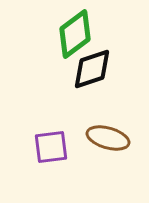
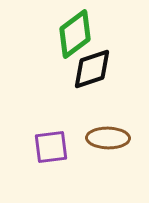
brown ellipse: rotated 15 degrees counterclockwise
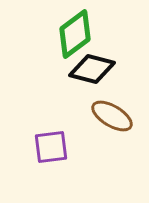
black diamond: rotated 33 degrees clockwise
brown ellipse: moved 4 px right, 22 px up; rotated 30 degrees clockwise
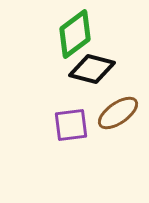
brown ellipse: moved 6 px right, 3 px up; rotated 66 degrees counterclockwise
purple square: moved 20 px right, 22 px up
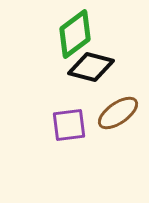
black diamond: moved 1 px left, 2 px up
purple square: moved 2 px left
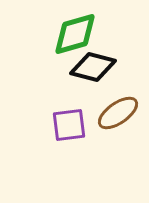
green diamond: rotated 21 degrees clockwise
black diamond: moved 2 px right
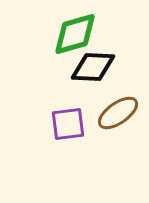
black diamond: rotated 12 degrees counterclockwise
purple square: moved 1 px left, 1 px up
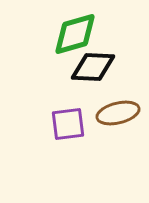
brown ellipse: rotated 21 degrees clockwise
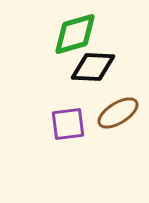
brown ellipse: rotated 18 degrees counterclockwise
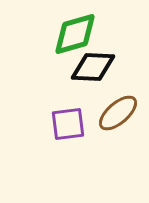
brown ellipse: rotated 9 degrees counterclockwise
